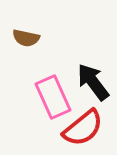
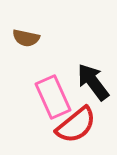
red semicircle: moved 7 px left, 3 px up
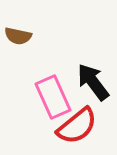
brown semicircle: moved 8 px left, 2 px up
red semicircle: moved 1 px right, 1 px down
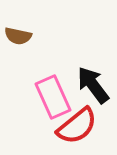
black arrow: moved 3 px down
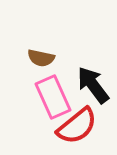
brown semicircle: moved 23 px right, 22 px down
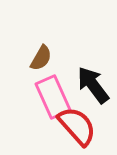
brown semicircle: rotated 72 degrees counterclockwise
red semicircle: rotated 93 degrees counterclockwise
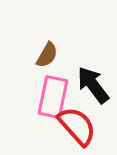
brown semicircle: moved 6 px right, 3 px up
pink rectangle: rotated 36 degrees clockwise
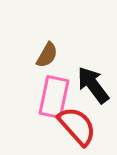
pink rectangle: moved 1 px right
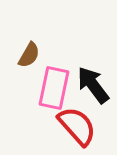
brown semicircle: moved 18 px left
pink rectangle: moved 9 px up
